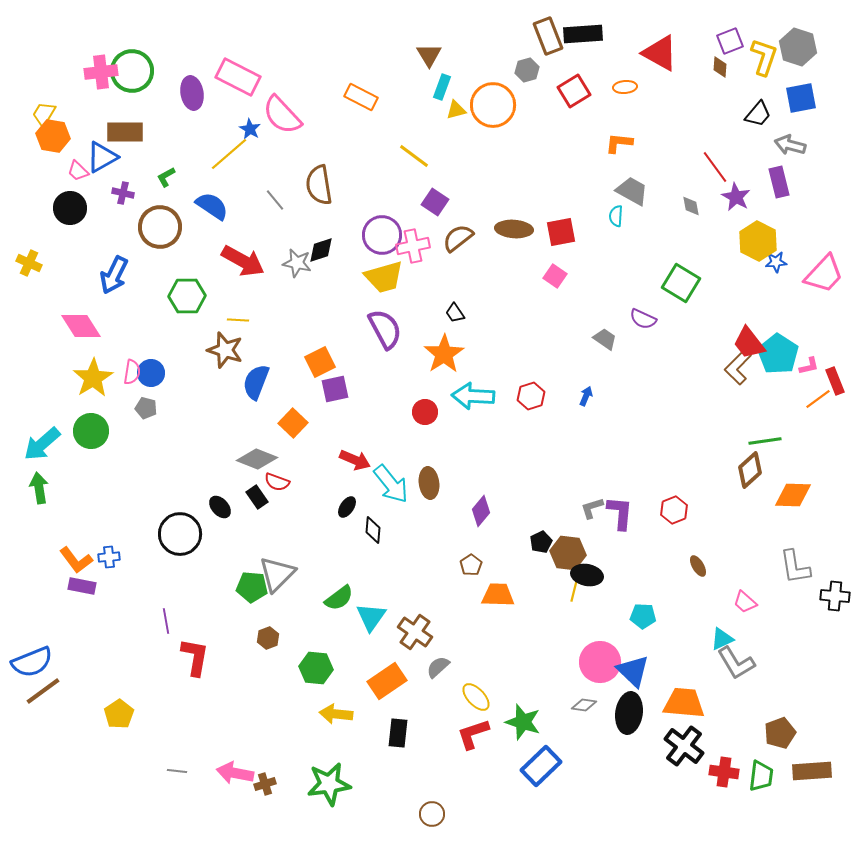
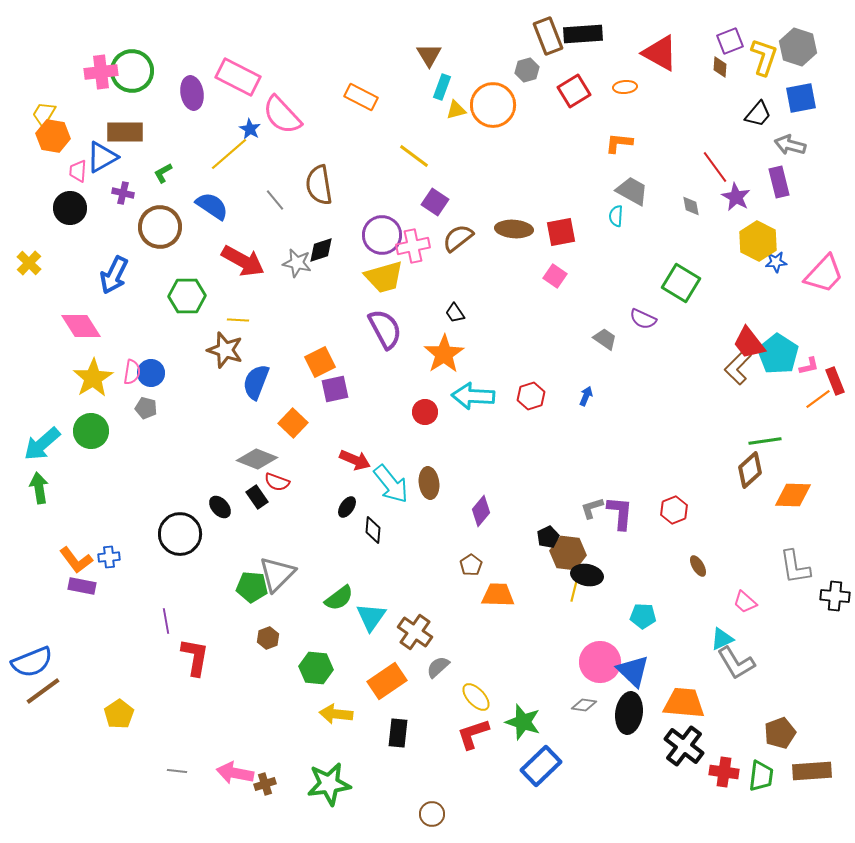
pink trapezoid at (78, 171): rotated 50 degrees clockwise
green L-shape at (166, 177): moved 3 px left, 4 px up
yellow cross at (29, 263): rotated 20 degrees clockwise
black pentagon at (541, 542): moved 7 px right, 5 px up
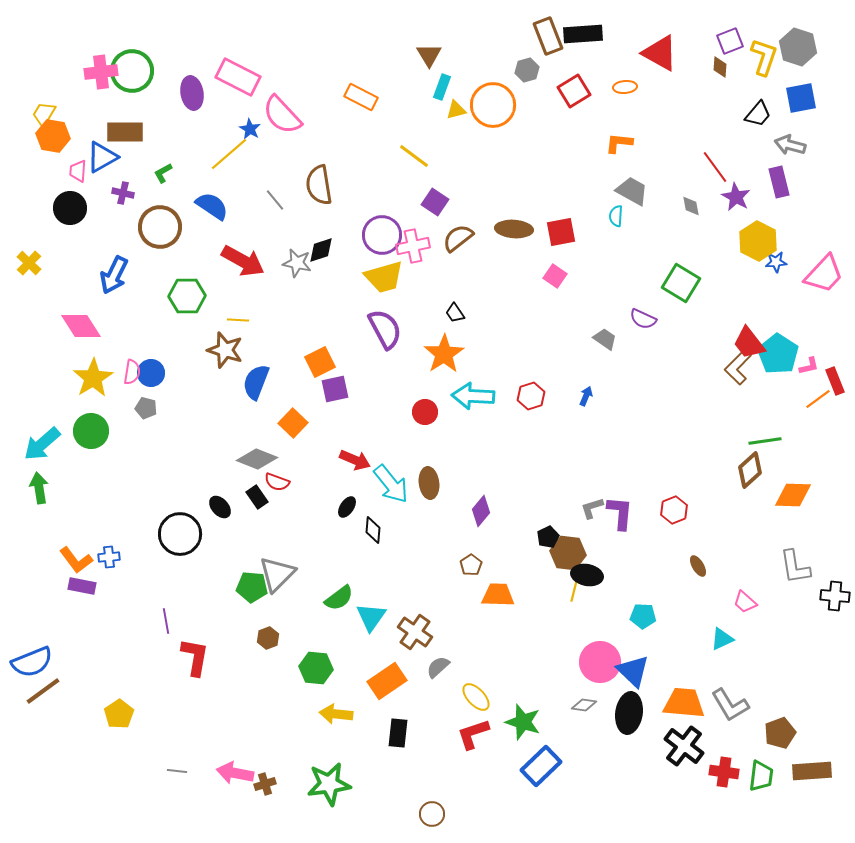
gray L-shape at (736, 663): moved 6 px left, 42 px down
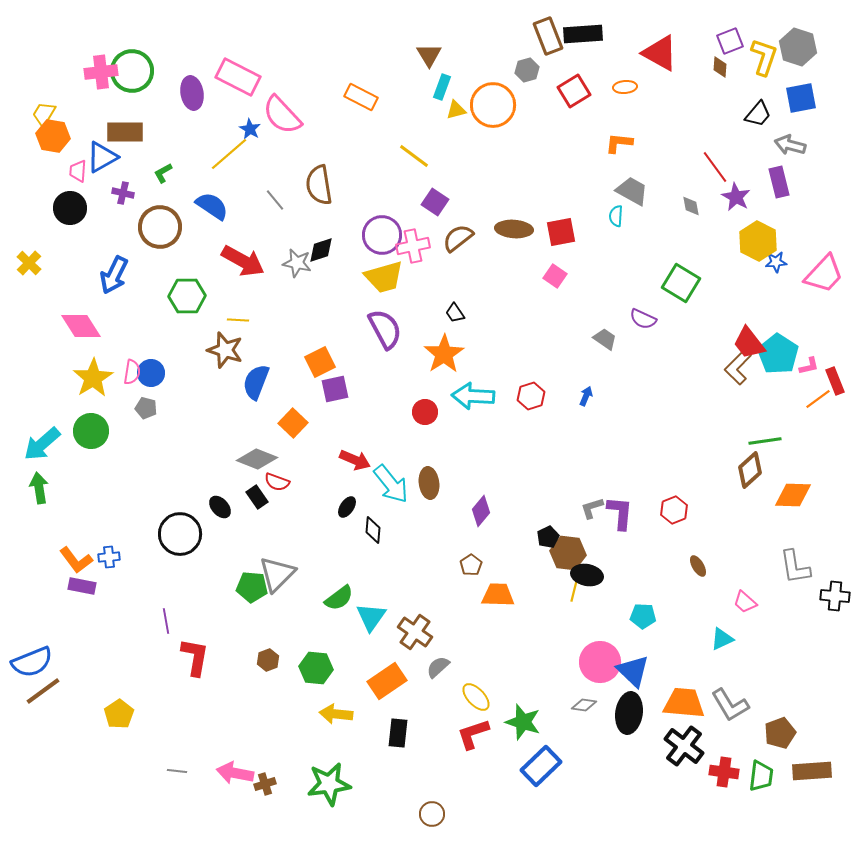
brown hexagon at (268, 638): moved 22 px down
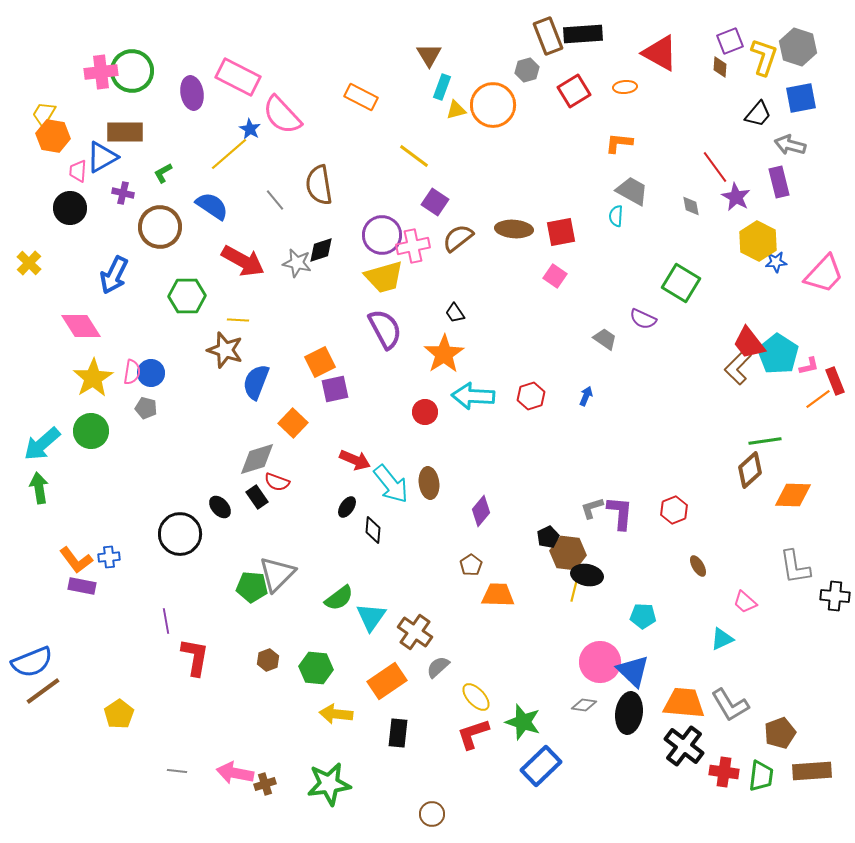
gray diamond at (257, 459): rotated 39 degrees counterclockwise
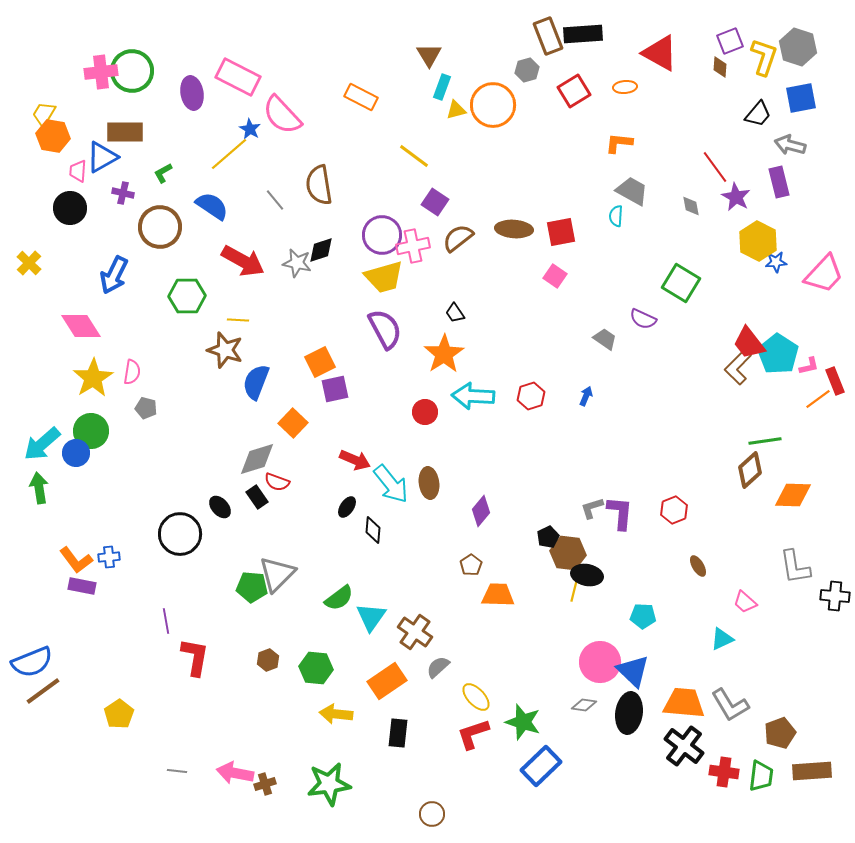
blue circle at (151, 373): moved 75 px left, 80 px down
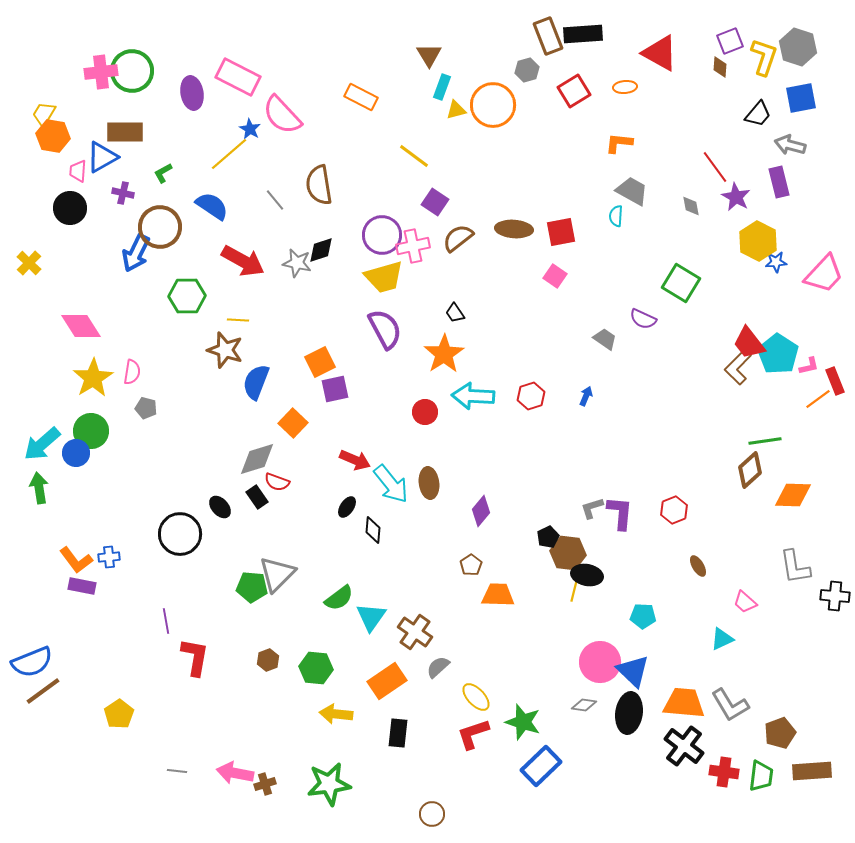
blue arrow at (114, 275): moved 22 px right, 22 px up
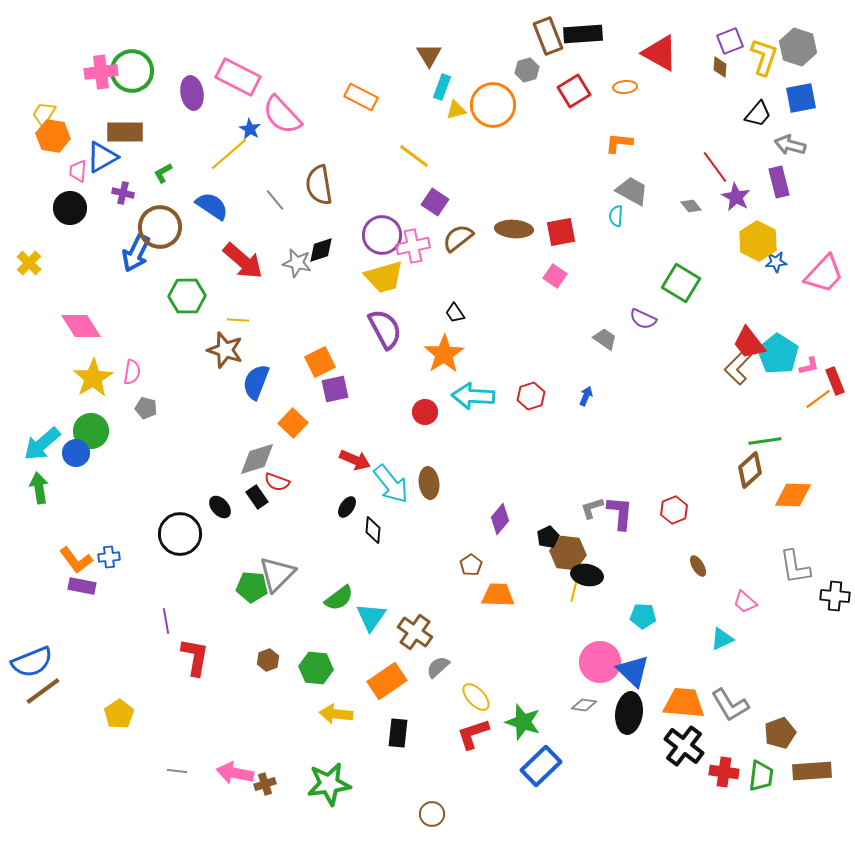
gray diamond at (691, 206): rotated 30 degrees counterclockwise
red arrow at (243, 261): rotated 12 degrees clockwise
purple diamond at (481, 511): moved 19 px right, 8 px down
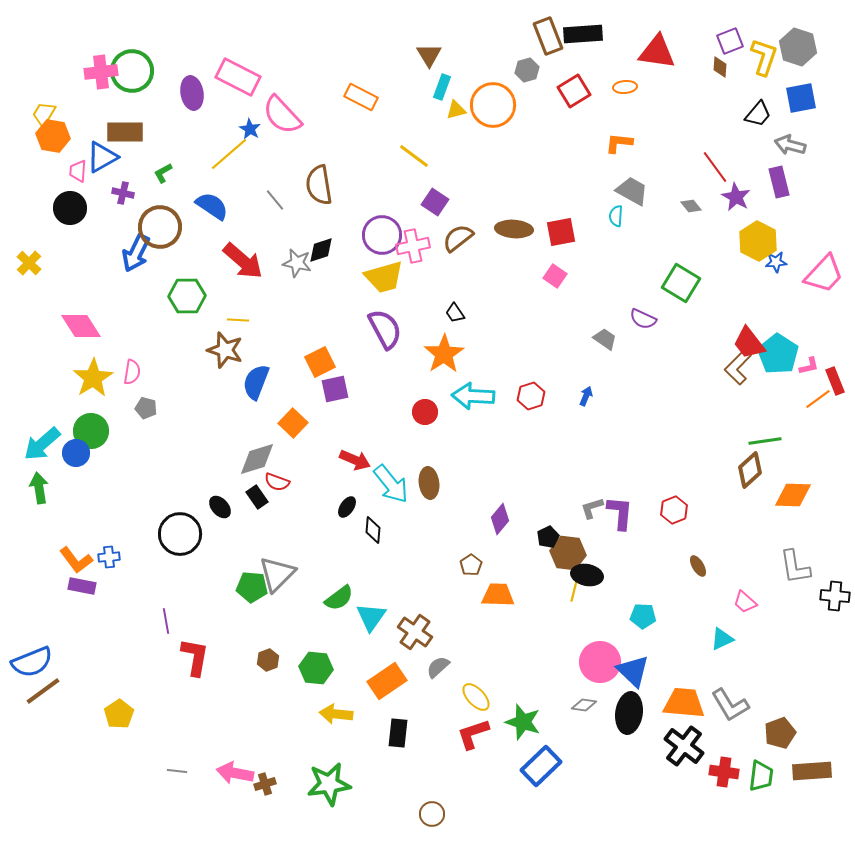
red triangle at (660, 53): moved 3 px left, 1 px up; rotated 21 degrees counterclockwise
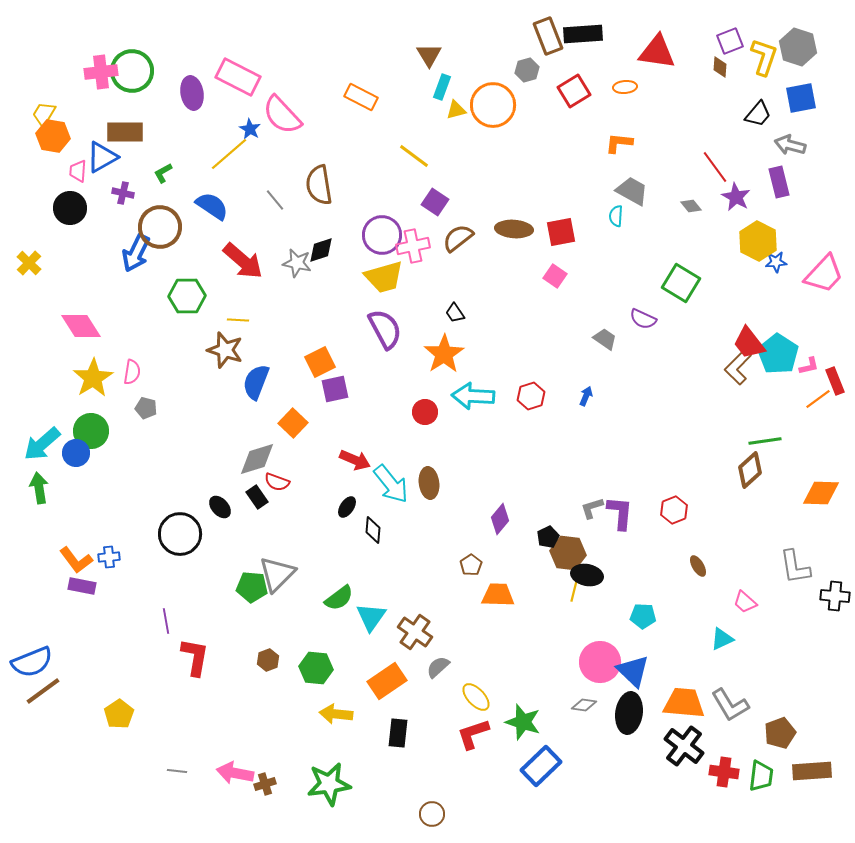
orange diamond at (793, 495): moved 28 px right, 2 px up
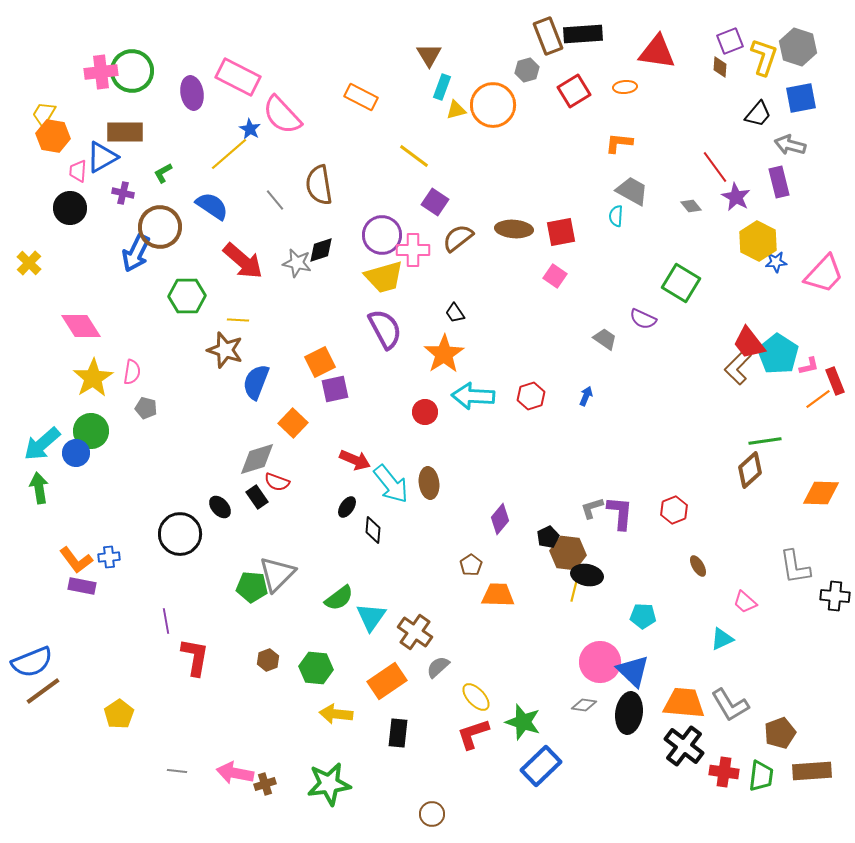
pink cross at (413, 246): moved 4 px down; rotated 12 degrees clockwise
